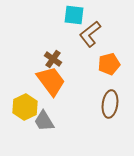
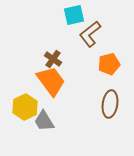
cyan square: rotated 20 degrees counterclockwise
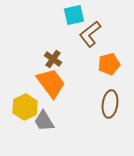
orange trapezoid: moved 2 px down
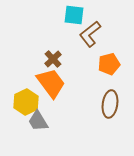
cyan square: rotated 20 degrees clockwise
brown cross: rotated 12 degrees clockwise
yellow hexagon: moved 1 px right, 5 px up
gray trapezoid: moved 6 px left
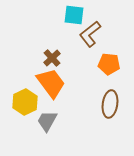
brown cross: moved 1 px left, 1 px up
orange pentagon: rotated 20 degrees clockwise
yellow hexagon: moved 1 px left
gray trapezoid: moved 9 px right; rotated 60 degrees clockwise
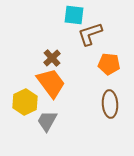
brown L-shape: rotated 20 degrees clockwise
brown ellipse: rotated 12 degrees counterclockwise
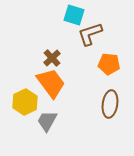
cyan square: rotated 10 degrees clockwise
brown ellipse: rotated 12 degrees clockwise
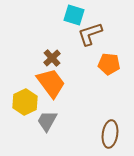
brown ellipse: moved 30 px down
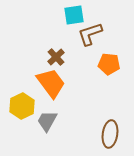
cyan square: rotated 25 degrees counterclockwise
brown cross: moved 4 px right, 1 px up
yellow hexagon: moved 3 px left, 4 px down
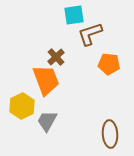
orange trapezoid: moved 5 px left, 3 px up; rotated 16 degrees clockwise
brown ellipse: rotated 12 degrees counterclockwise
